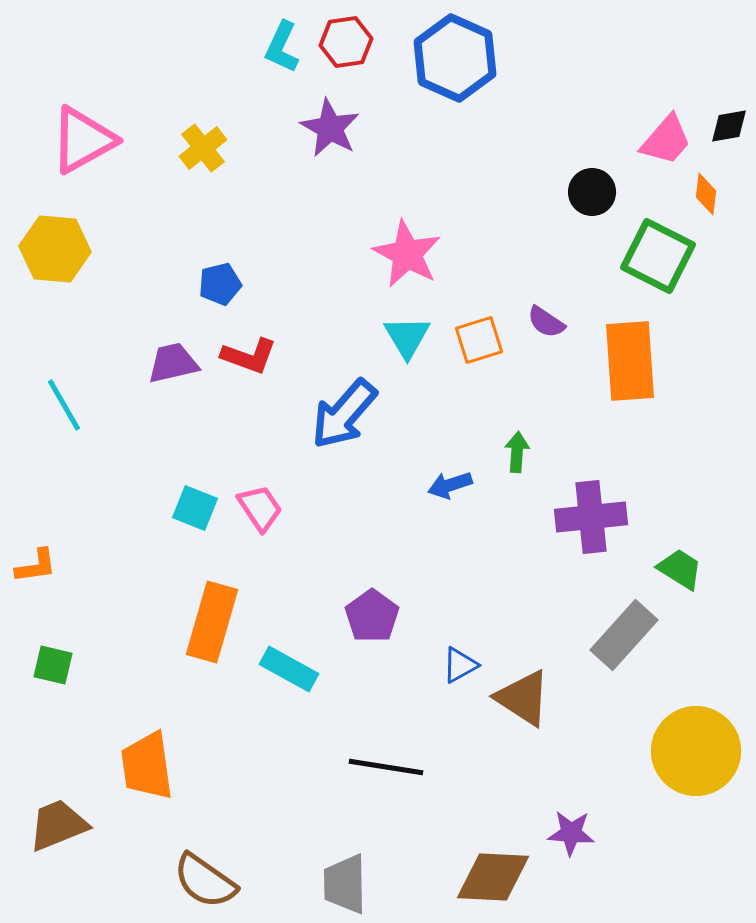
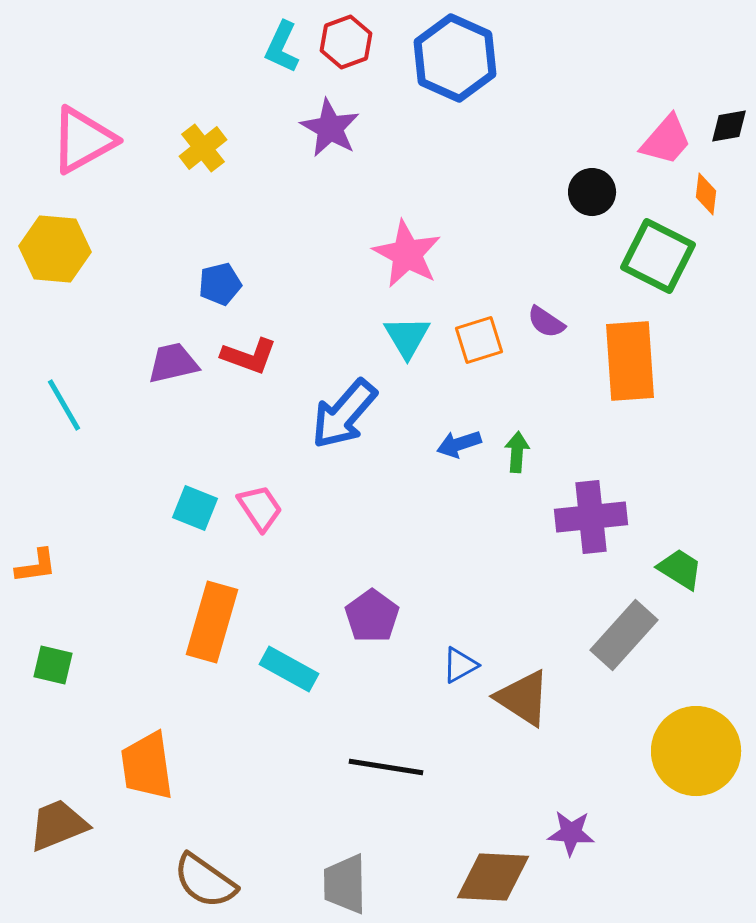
red hexagon at (346, 42): rotated 12 degrees counterclockwise
blue arrow at (450, 485): moved 9 px right, 41 px up
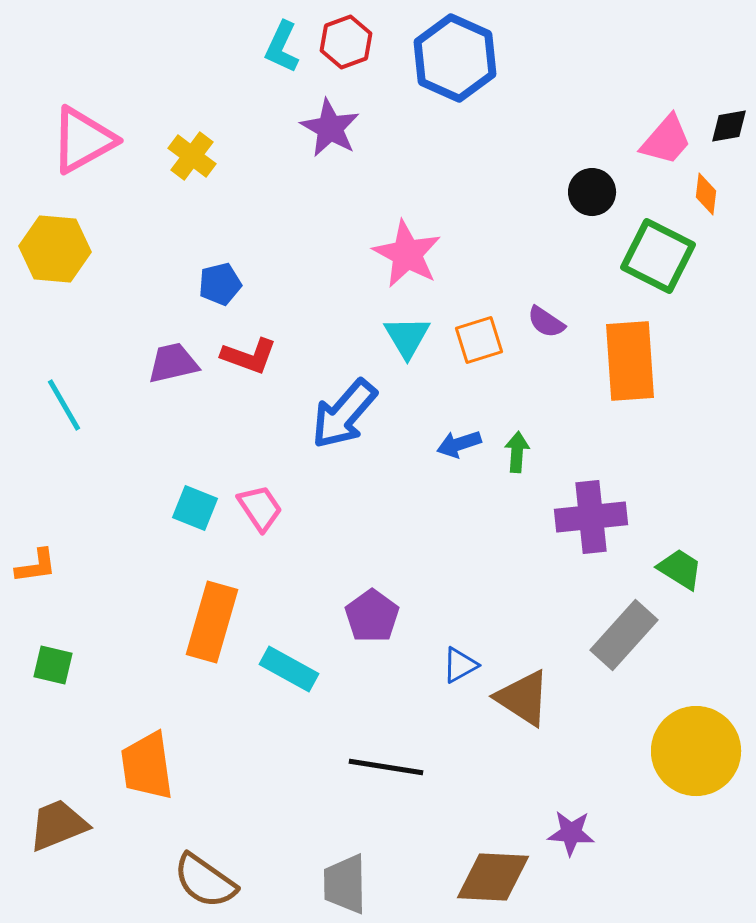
yellow cross at (203, 148): moved 11 px left, 8 px down; rotated 15 degrees counterclockwise
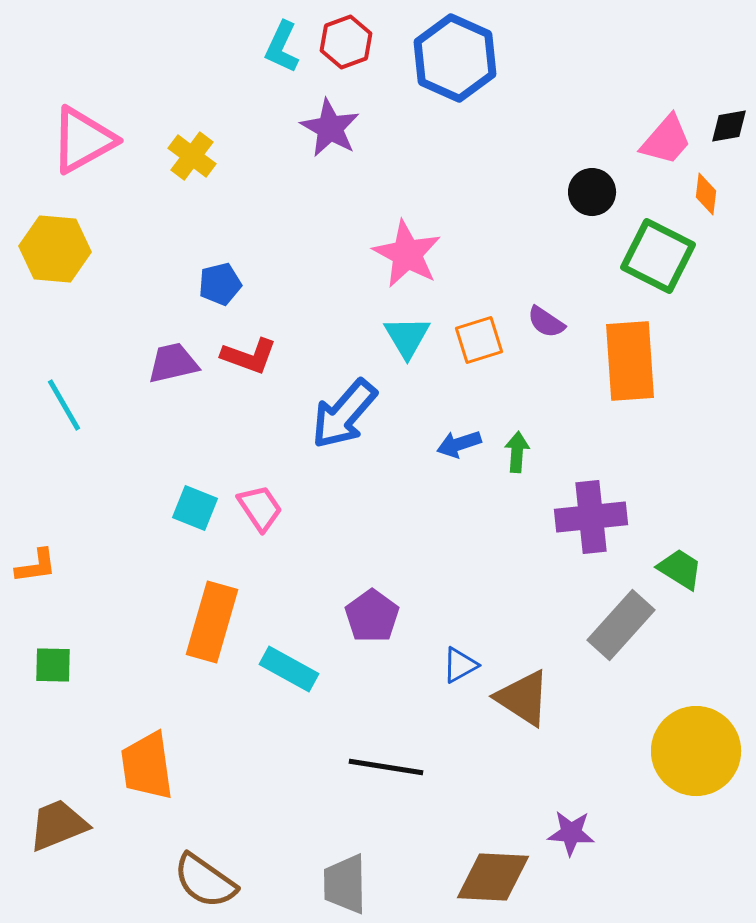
gray rectangle at (624, 635): moved 3 px left, 10 px up
green square at (53, 665): rotated 12 degrees counterclockwise
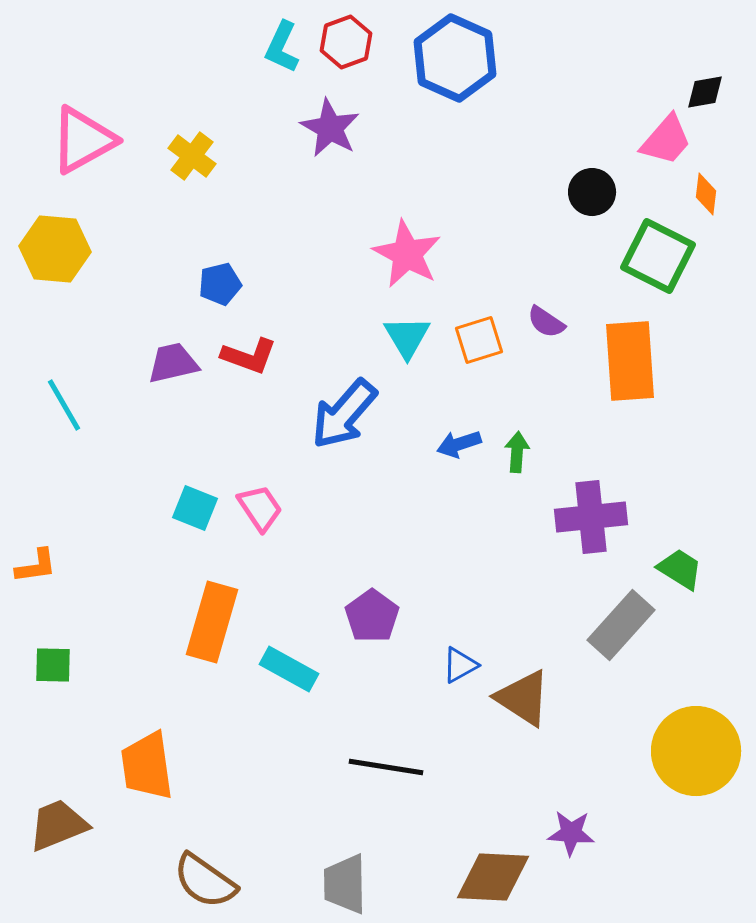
black diamond at (729, 126): moved 24 px left, 34 px up
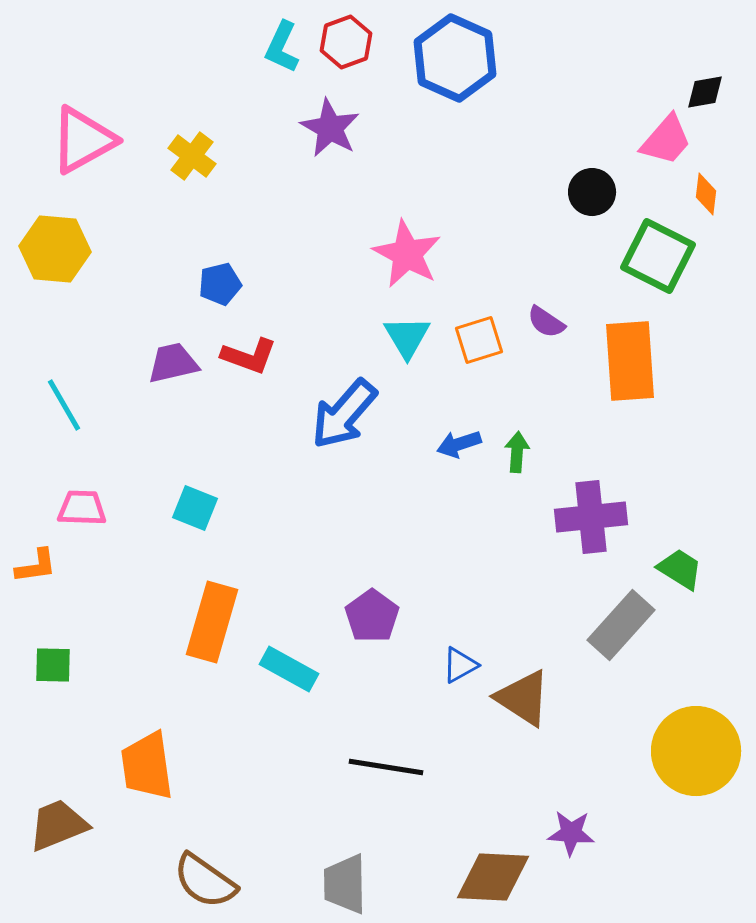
pink trapezoid at (260, 508): moved 178 px left; rotated 54 degrees counterclockwise
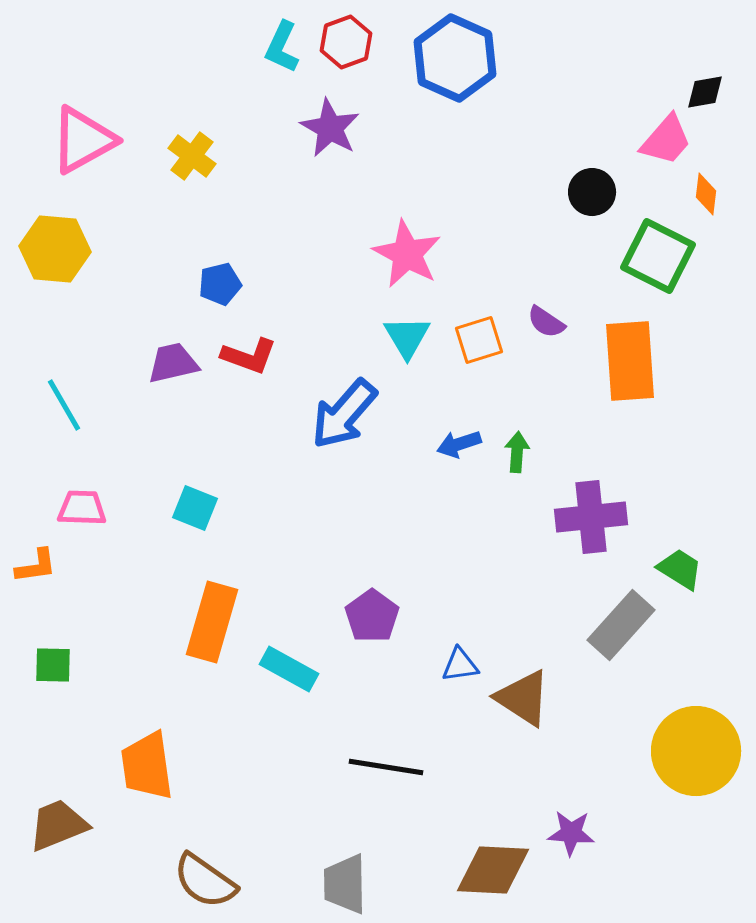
blue triangle at (460, 665): rotated 21 degrees clockwise
brown diamond at (493, 877): moved 7 px up
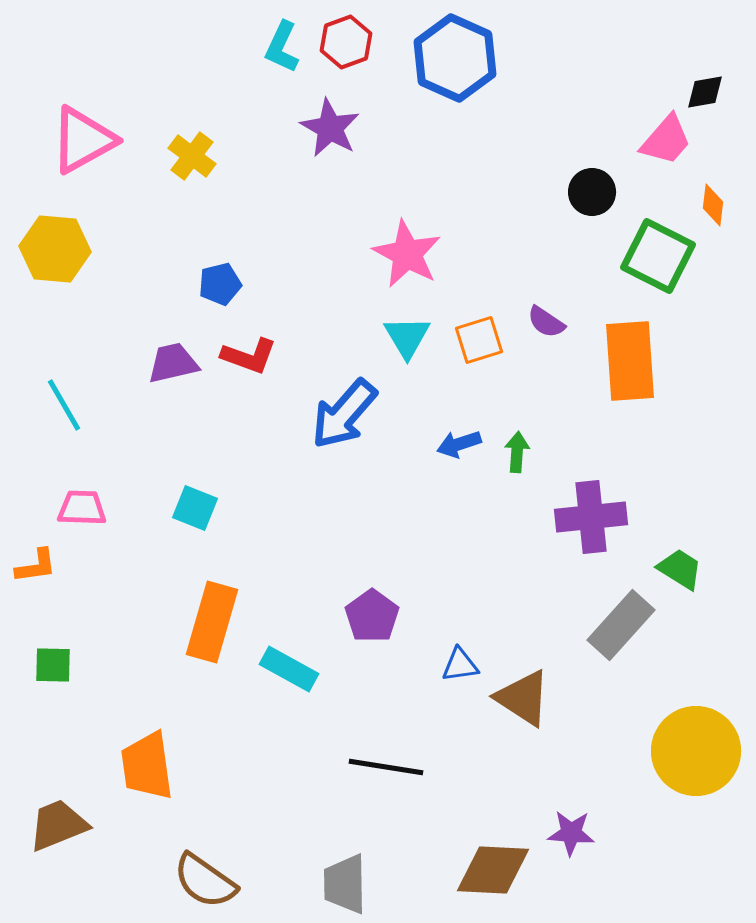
orange diamond at (706, 194): moved 7 px right, 11 px down
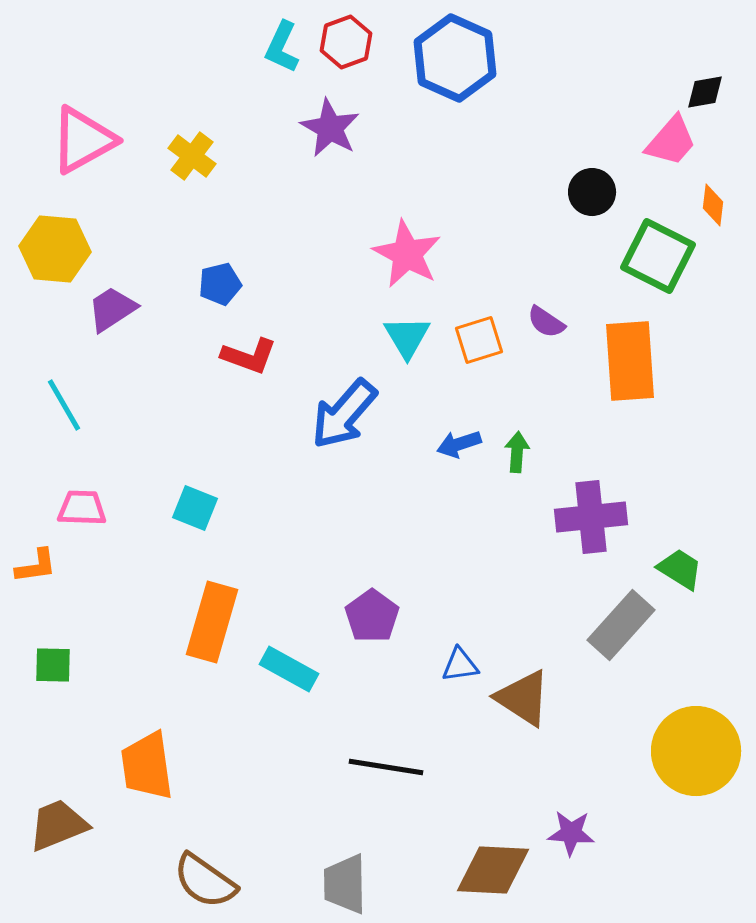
pink trapezoid at (666, 140): moved 5 px right, 1 px down
purple trapezoid at (173, 363): moved 61 px left, 54 px up; rotated 20 degrees counterclockwise
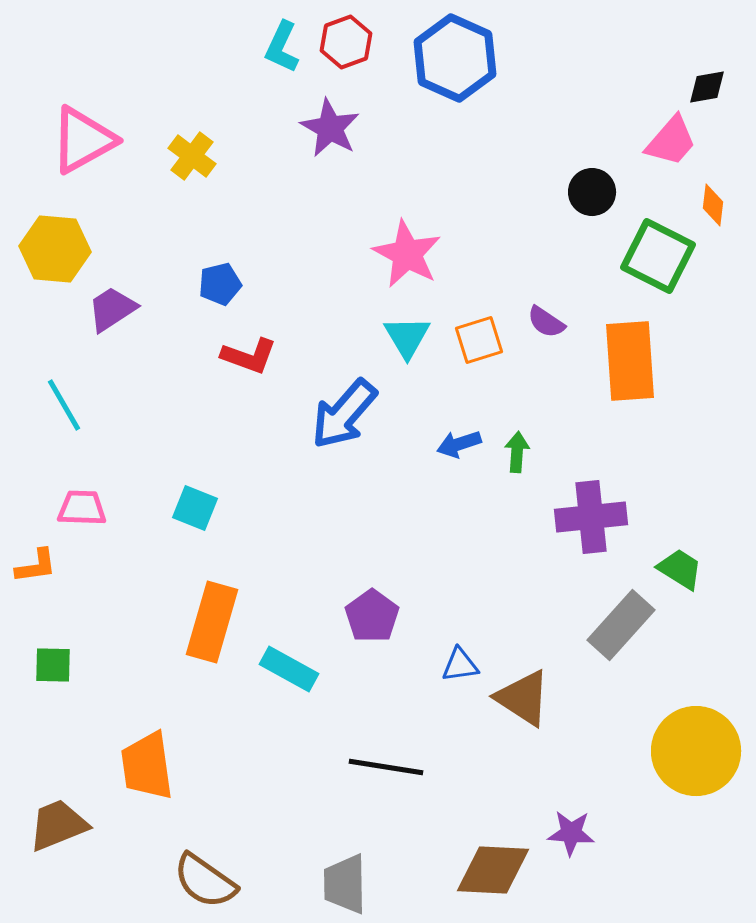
black diamond at (705, 92): moved 2 px right, 5 px up
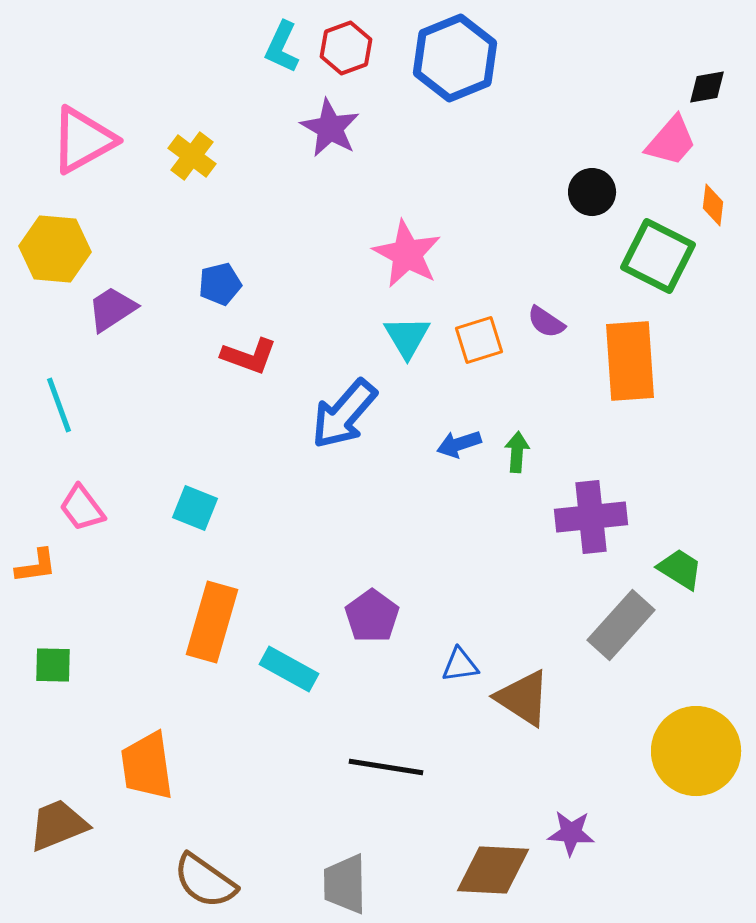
red hexagon at (346, 42): moved 6 px down
blue hexagon at (455, 58): rotated 14 degrees clockwise
cyan line at (64, 405): moved 5 px left; rotated 10 degrees clockwise
pink trapezoid at (82, 508): rotated 129 degrees counterclockwise
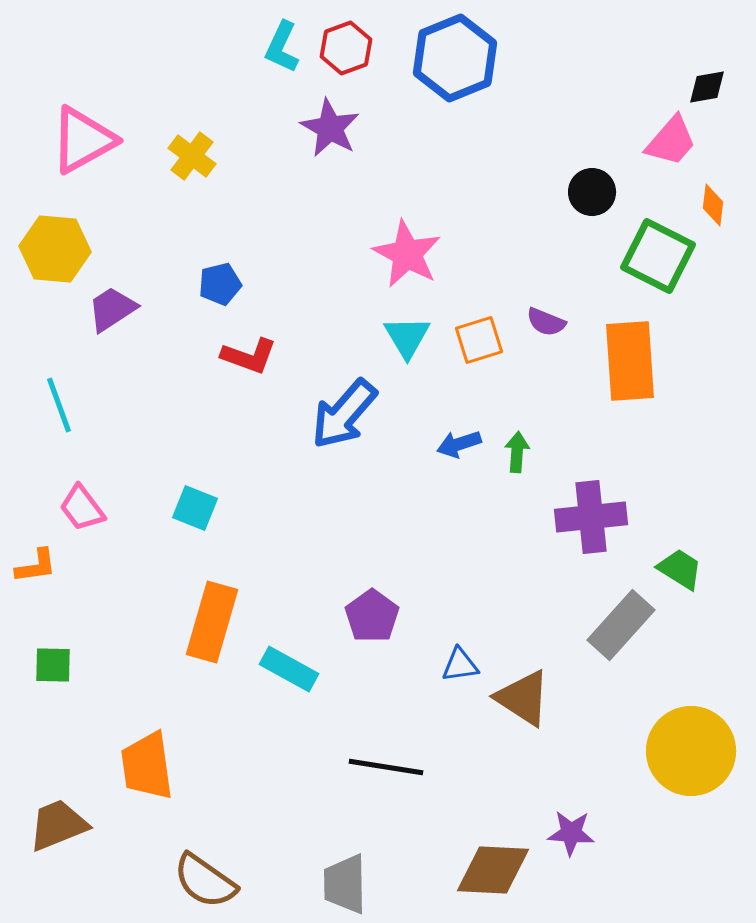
purple semicircle at (546, 322): rotated 12 degrees counterclockwise
yellow circle at (696, 751): moved 5 px left
